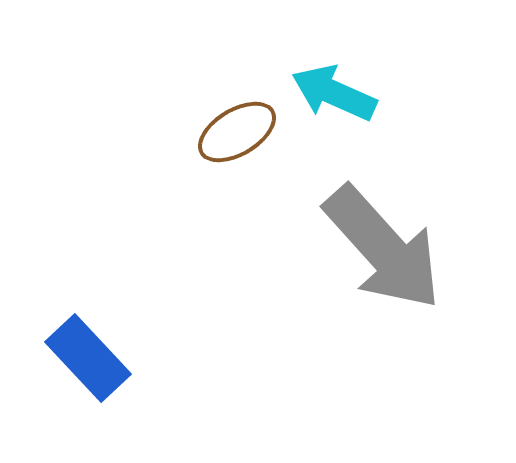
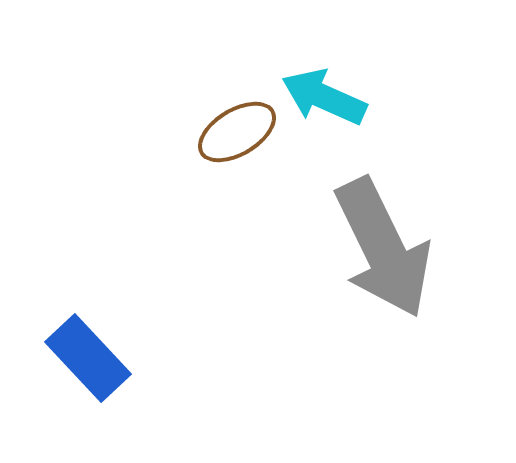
cyan arrow: moved 10 px left, 4 px down
gray arrow: rotated 16 degrees clockwise
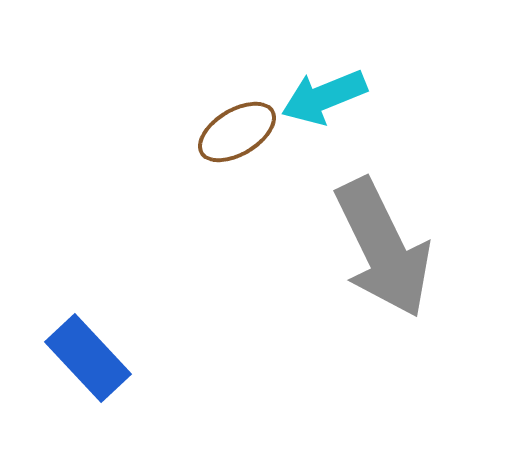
cyan arrow: rotated 46 degrees counterclockwise
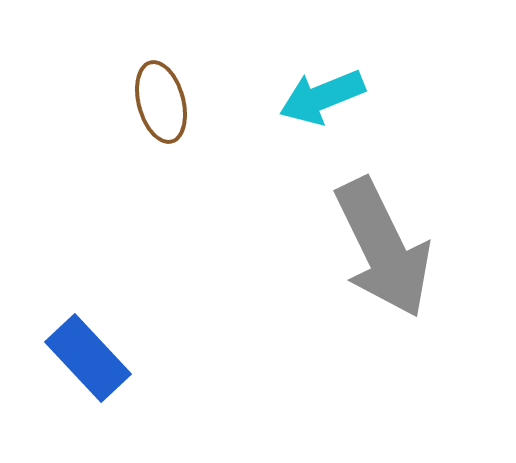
cyan arrow: moved 2 px left
brown ellipse: moved 76 px left, 30 px up; rotated 74 degrees counterclockwise
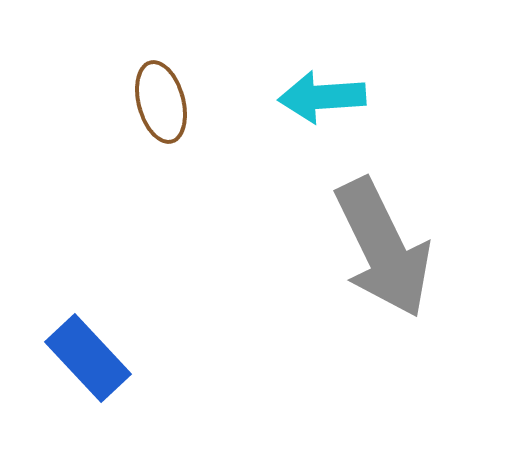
cyan arrow: rotated 18 degrees clockwise
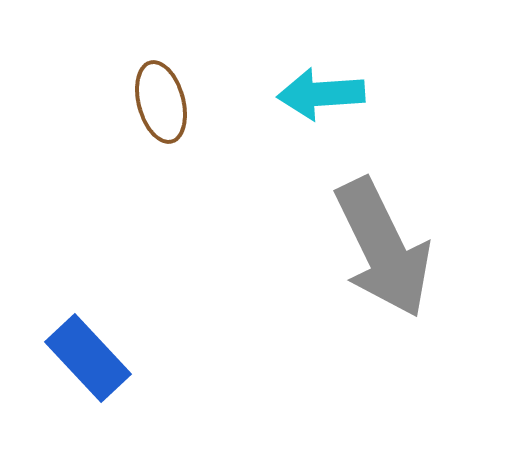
cyan arrow: moved 1 px left, 3 px up
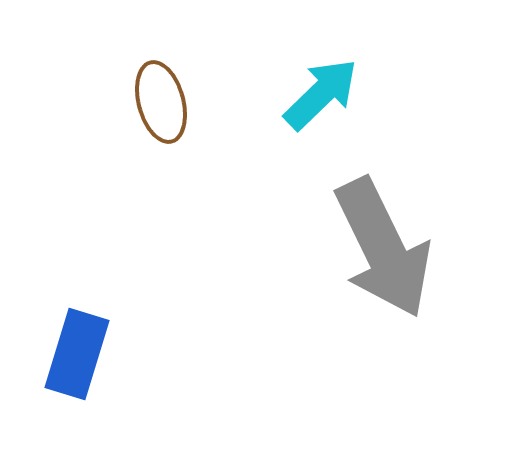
cyan arrow: rotated 140 degrees clockwise
blue rectangle: moved 11 px left, 4 px up; rotated 60 degrees clockwise
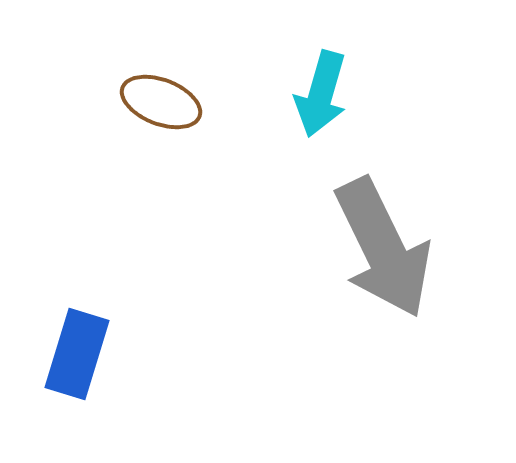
cyan arrow: rotated 150 degrees clockwise
brown ellipse: rotated 54 degrees counterclockwise
